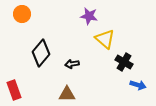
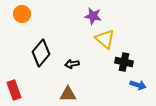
purple star: moved 4 px right
black cross: rotated 18 degrees counterclockwise
brown triangle: moved 1 px right
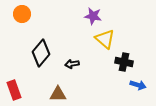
brown triangle: moved 10 px left
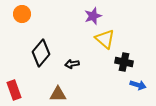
purple star: rotated 30 degrees counterclockwise
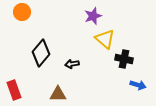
orange circle: moved 2 px up
black cross: moved 3 px up
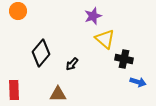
orange circle: moved 4 px left, 1 px up
black arrow: rotated 40 degrees counterclockwise
blue arrow: moved 3 px up
red rectangle: rotated 18 degrees clockwise
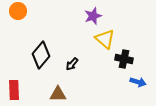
black diamond: moved 2 px down
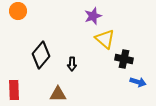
black arrow: rotated 40 degrees counterclockwise
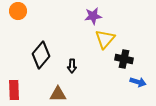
purple star: rotated 12 degrees clockwise
yellow triangle: rotated 30 degrees clockwise
black arrow: moved 2 px down
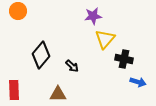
black arrow: rotated 48 degrees counterclockwise
